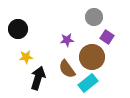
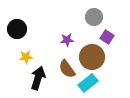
black circle: moved 1 px left
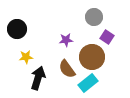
purple star: moved 1 px left
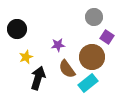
purple star: moved 8 px left, 5 px down
yellow star: rotated 16 degrees counterclockwise
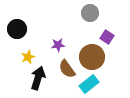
gray circle: moved 4 px left, 4 px up
yellow star: moved 2 px right
cyan rectangle: moved 1 px right, 1 px down
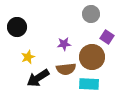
gray circle: moved 1 px right, 1 px down
black circle: moved 2 px up
purple star: moved 6 px right, 1 px up
brown semicircle: moved 1 px left; rotated 60 degrees counterclockwise
black arrow: rotated 140 degrees counterclockwise
cyan rectangle: rotated 42 degrees clockwise
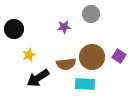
black circle: moved 3 px left, 2 px down
purple square: moved 12 px right, 19 px down
purple star: moved 17 px up
yellow star: moved 1 px right, 2 px up
brown semicircle: moved 5 px up
cyan rectangle: moved 4 px left
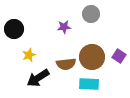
cyan rectangle: moved 4 px right
